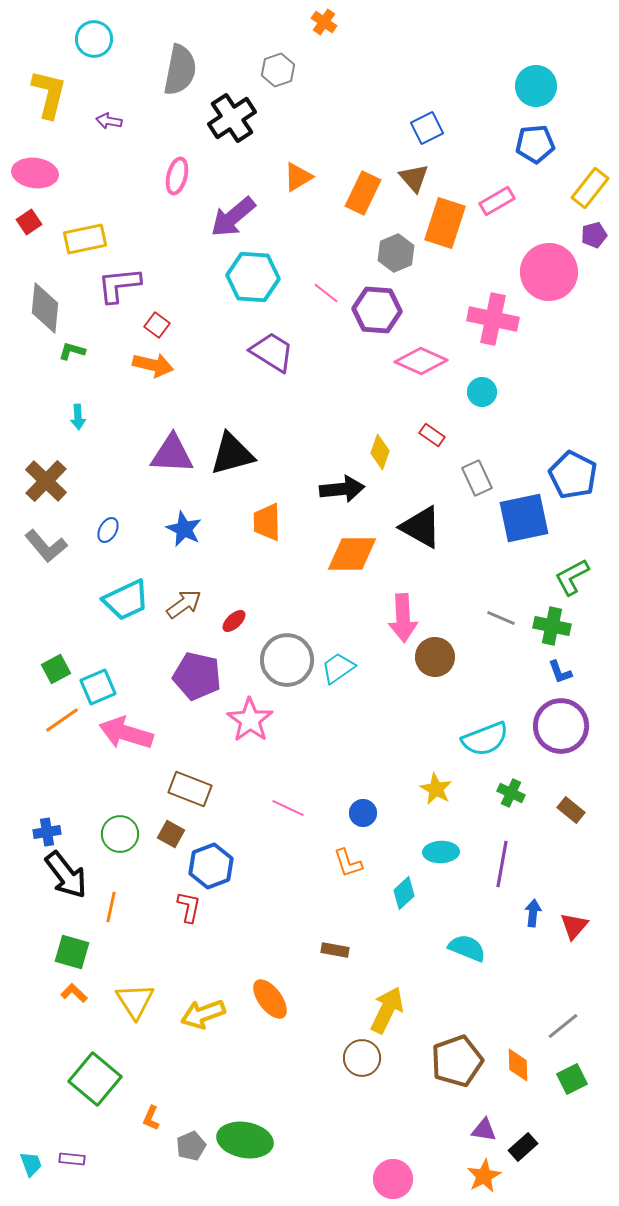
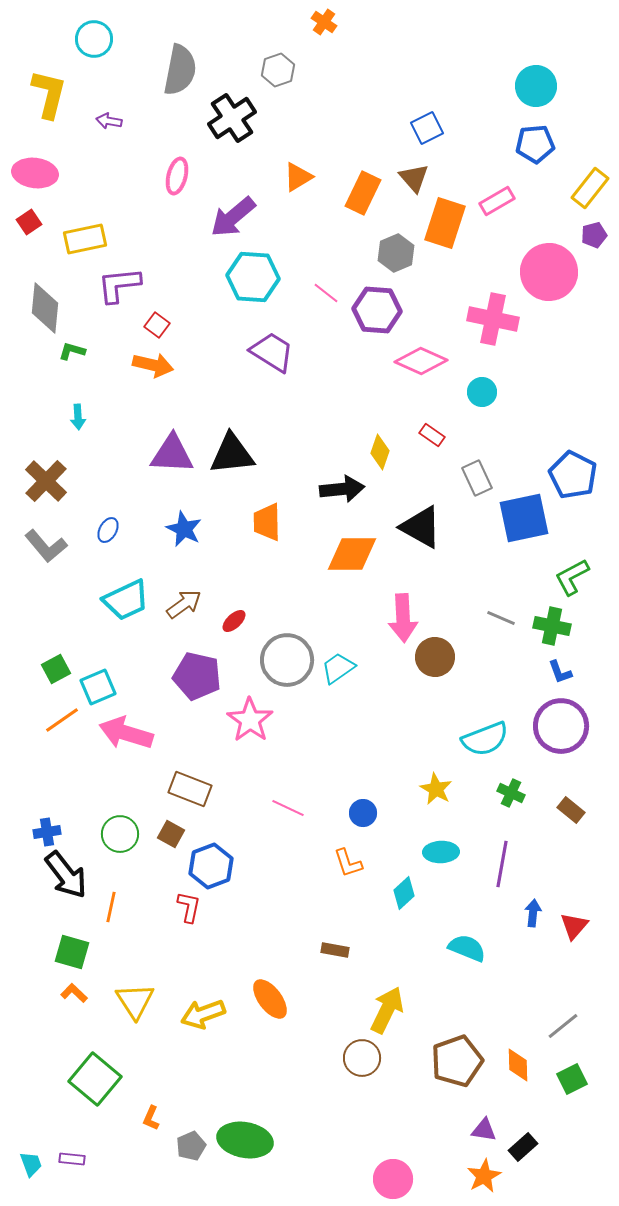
black triangle at (232, 454): rotated 9 degrees clockwise
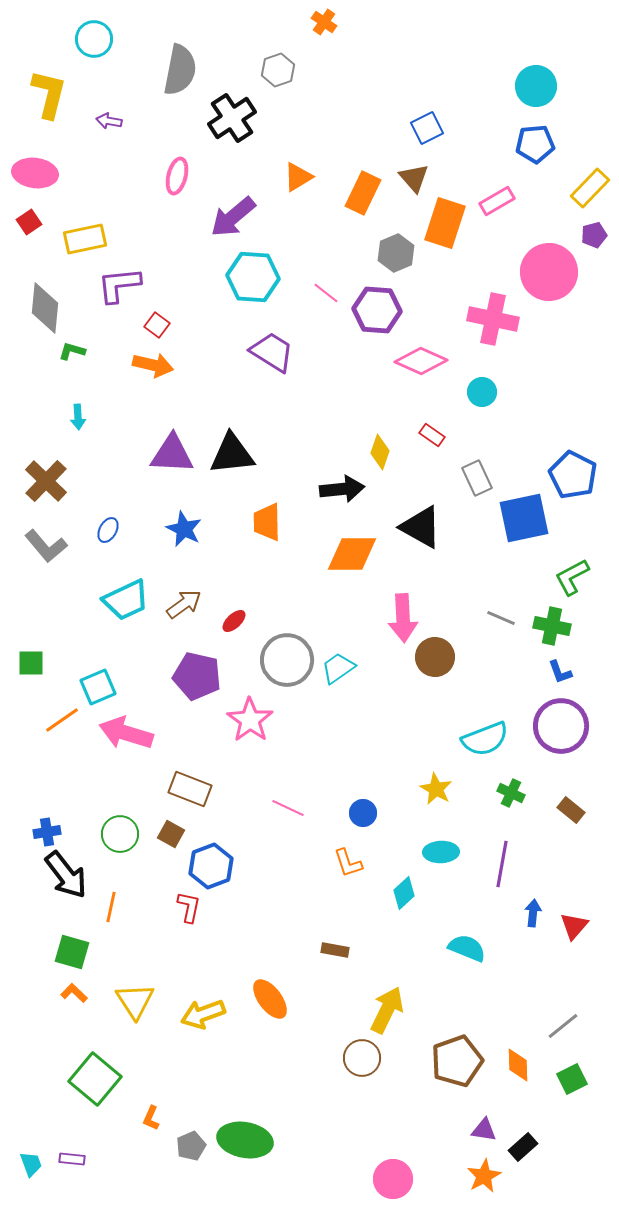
yellow rectangle at (590, 188): rotated 6 degrees clockwise
green square at (56, 669): moved 25 px left, 6 px up; rotated 28 degrees clockwise
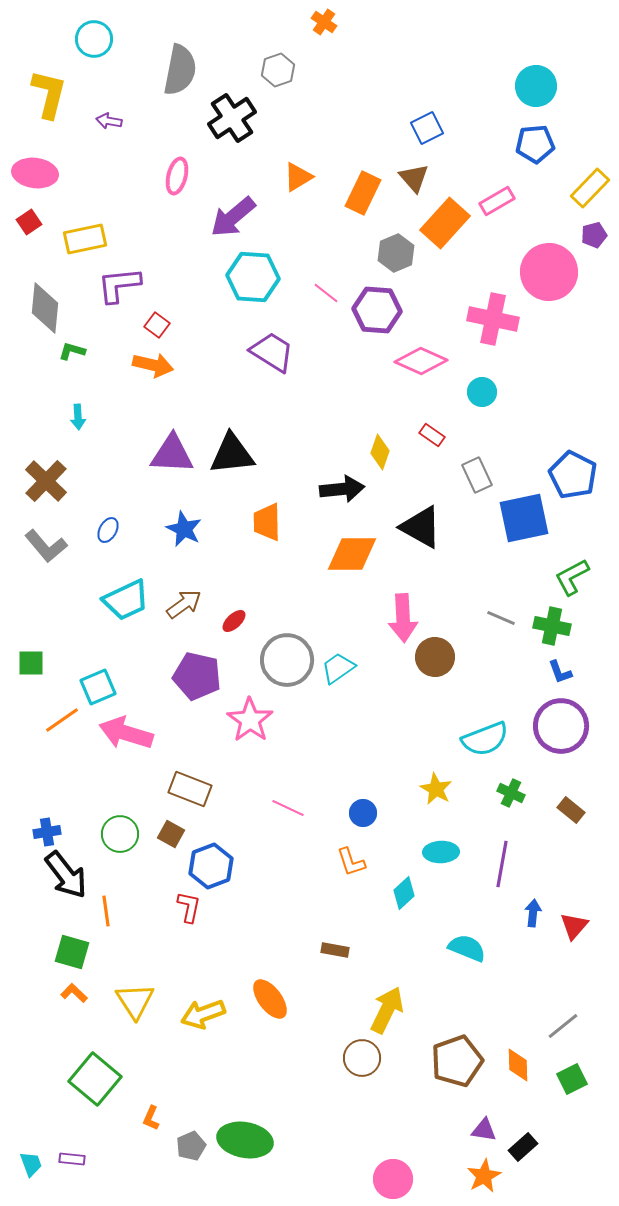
orange rectangle at (445, 223): rotated 24 degrees clockwise
gray rectangle at (477, 478): moved 3 px up
orange L-shape at (348, 863): moved 3 px right, 1 px up
orange line at (111, 907): moved 5 px left, 4 px down; rotated 20 degrees counterclockwise
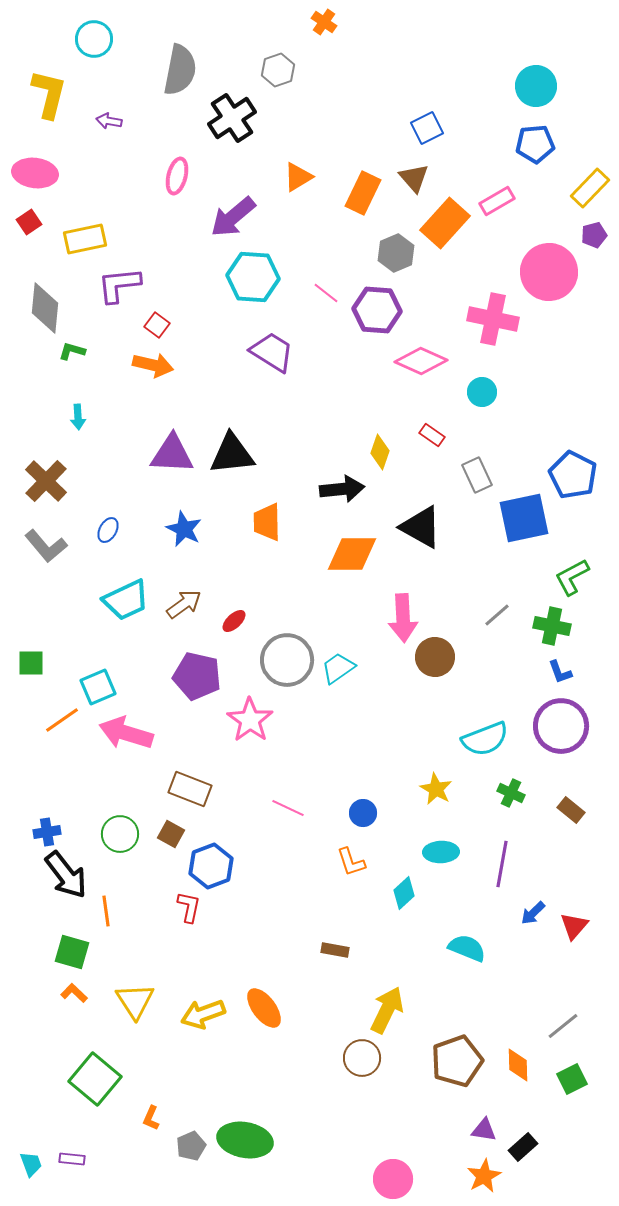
gray line at (501, 618): moved 4 px left, 3 px up; rotated 64 degrees counterclockwise
blue arrow at (533, 913): rotated 140 degrees counterclockwise
orange ellipse at (270, 999): moved 6 px left, 9 px down
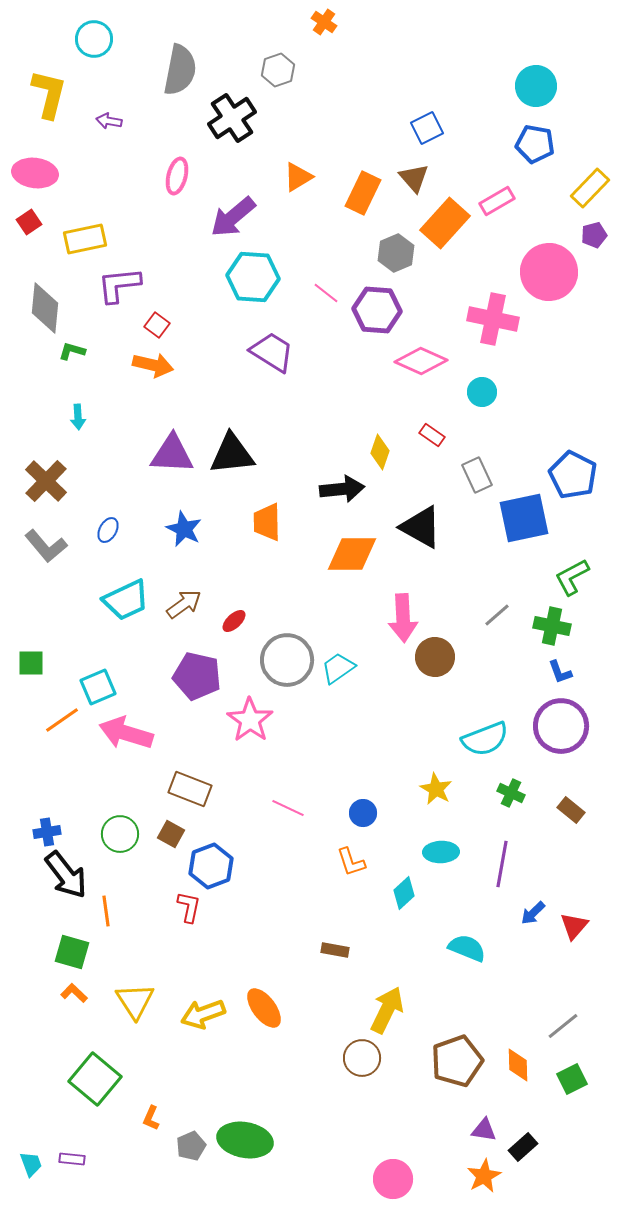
blue pentagon at (535, 144): rotated 15 degrees clockwise
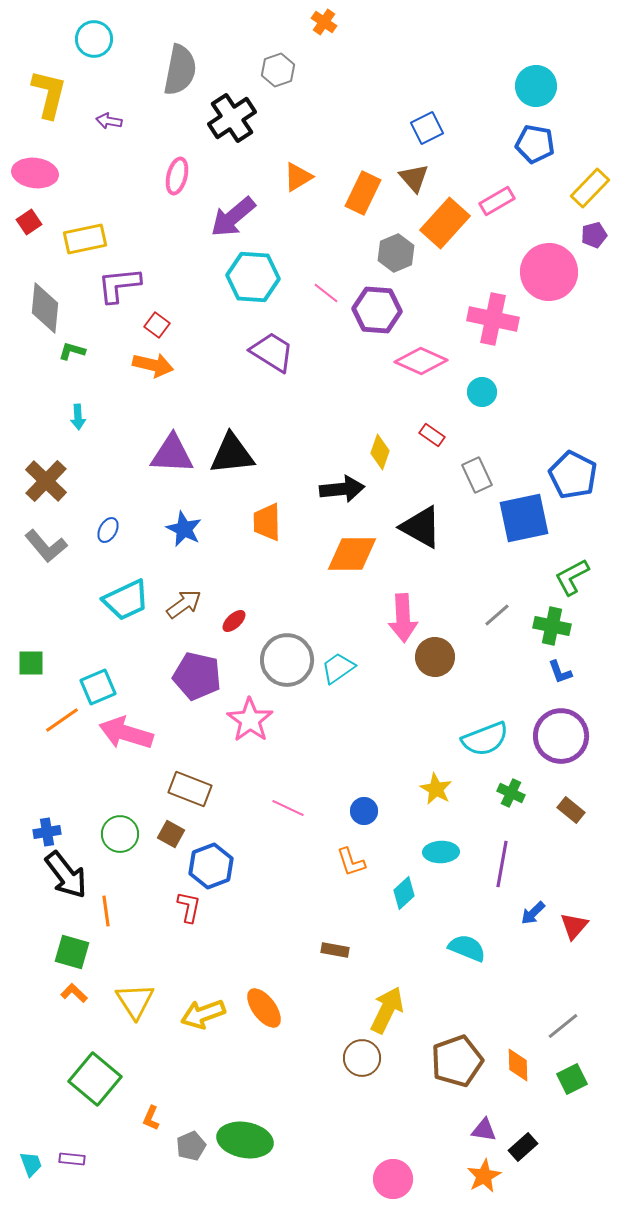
purple circle at (561, 726): moved 10 px down
blue circle at (363, 813): moved 1 px right, 2 px up
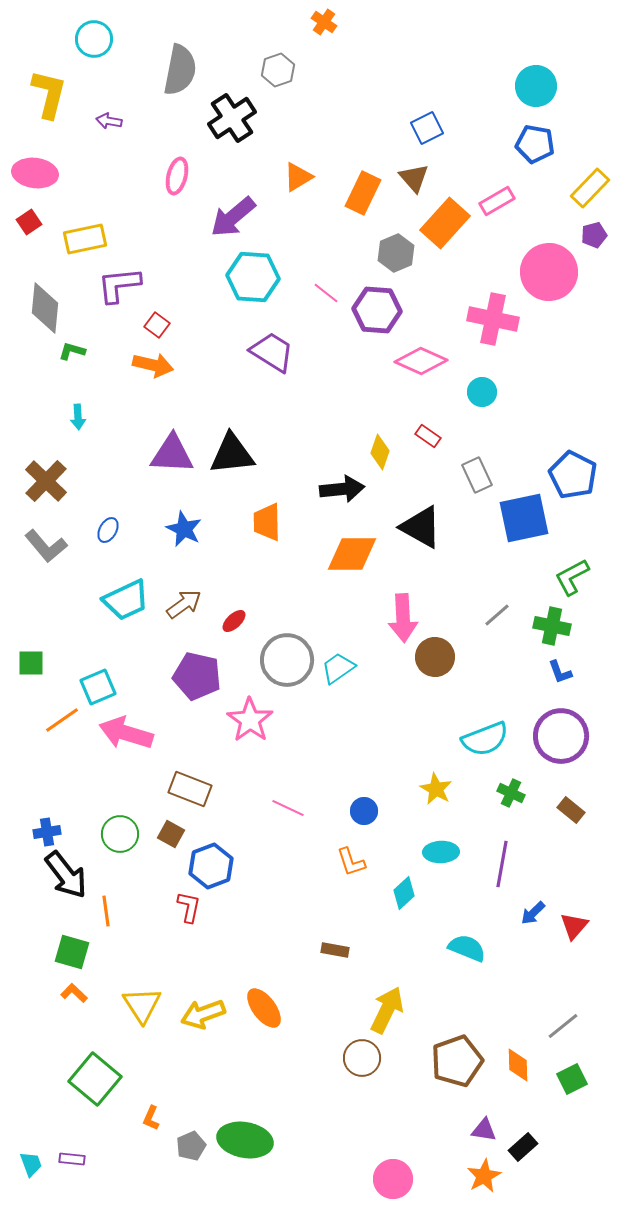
red rectangle at (432, 435): moved 4 px left, 1 px down
yellow triangle at (135, 1001): moved 7 px right, 4 px down
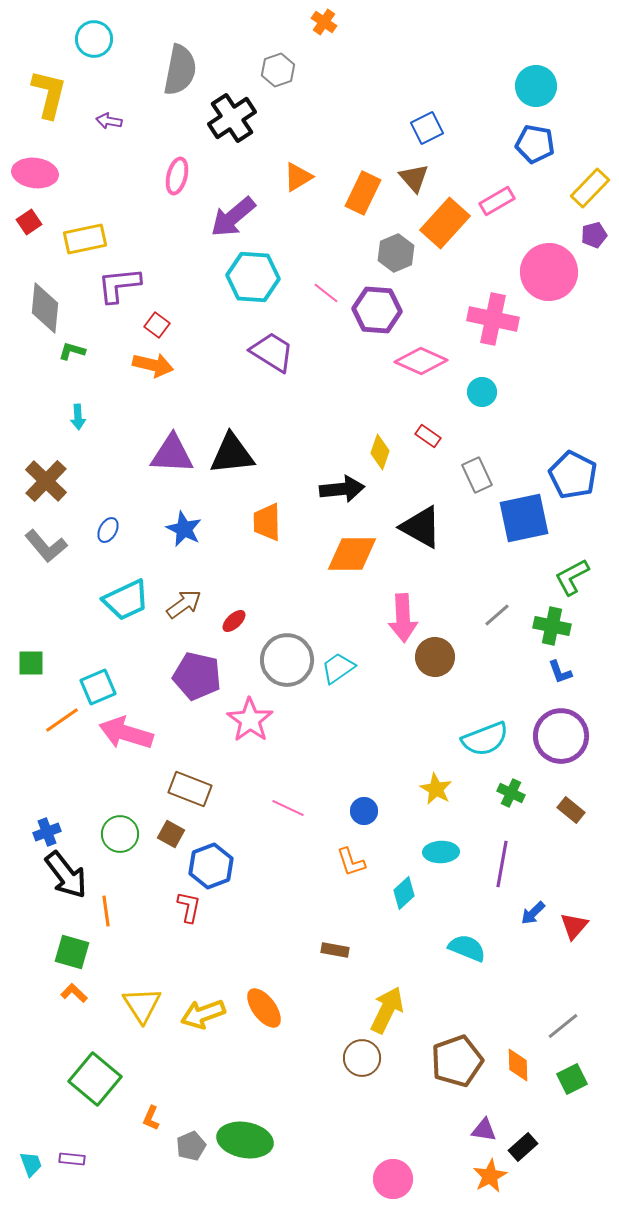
blue cross at (47, 832): rotated 12 degrees counterclockwise
orange star at (484, 1176): moved 6 px right
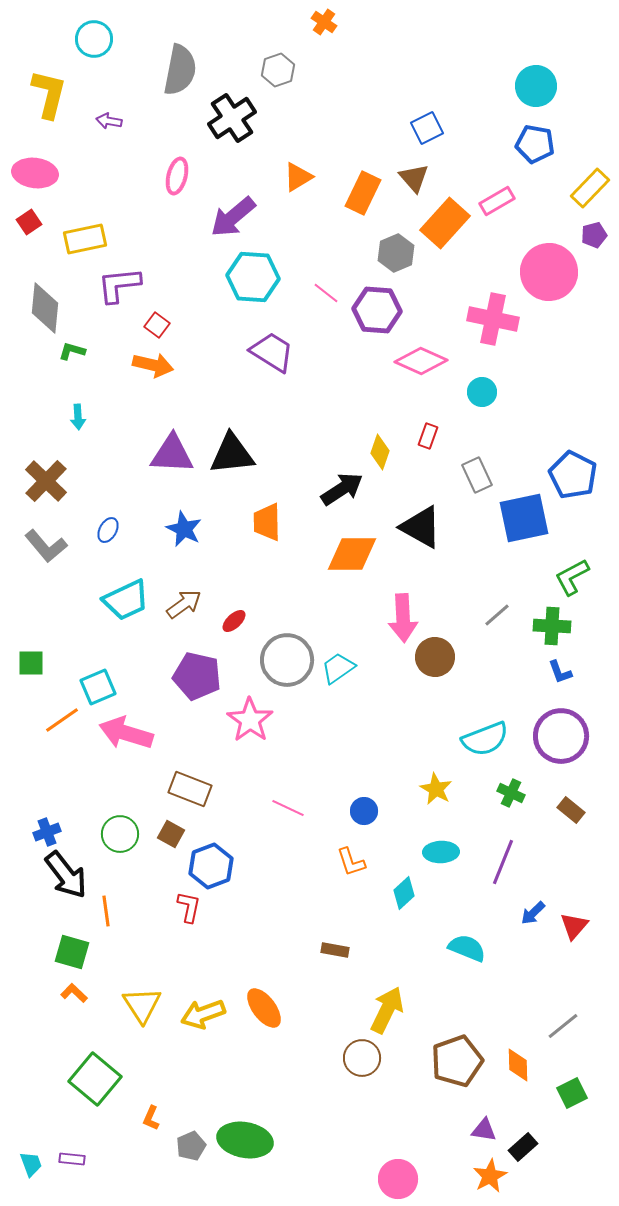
red rectangle at (428, 436): rotated 75 degrees clockwise
black arrow at (342, 489): rotated 27 degrees counterclockwise
green cross at (552, 626): rotated 9 degrees counterclockwise
purple line at (502, 864): moved 1 px right, 2 px up; rotated 12 degrees clockwise
green square at (572, 1079): moved 14 px down
pink circle at (393, 1179): moved 5 px right
